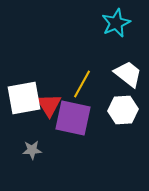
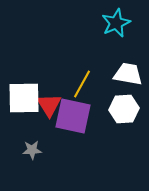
white trapezoid: rotated 28 degrees counterclockwise
white square: rotated 9 degrees clockwise
white hexagon: moved 1 px right, 1 px up
purple square: moved 2 px up
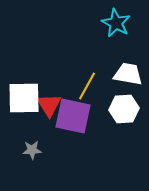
cyan star: rotated 20 degrees counterclockwise
yellow line: moved 5 px right, 2 px down
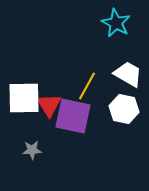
white trapezoid: rotated 20 degrees clockwise
white hexagon: rotated 16 degrees clockwise
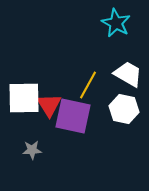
yellow line: moved 1 px right, 1 px up
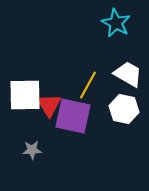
white square: moved 1 px right, 3 px up
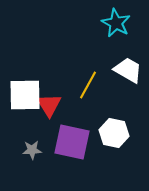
white trapezoid: moved 4 px up
white hexagon: moved 10 px left, 24 px down
purple square: moved 1 px left, 26 px down
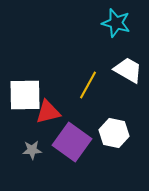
cyan star: rotated 12 degrees counterclockwise
red triangle: moved 1 px left, 7 px down; rotated 48 degrees clockwise
purple square: rotated 24 degrees clockwise
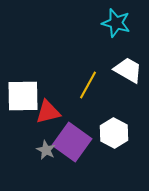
white square: moved 2 px left, 1 px down
white hexagon: rotated 16 degrees clockwise
gray star: moved 14 px right; rotated 30 degrees clockwise
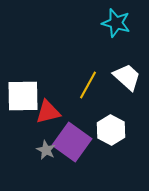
white trapezoid: moved 1 px left, 7 px down; rotated 12 degrees clockwise
white hexagon: moved 3 px left, 3 px up
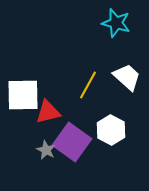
white square: moved 1 px up
